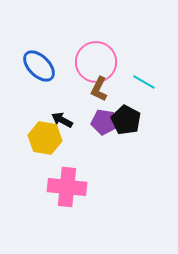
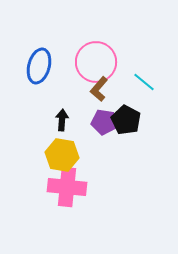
blue ellipse: rotated 60 degrees clockwise
cyan line: rotated 10 degrees clockwise
brown L-shape: rotated 15 degrees clockwise
black arrow: rotated 65 degrees clockwise
yellow hexagon: moved 17 px right, 17 px down
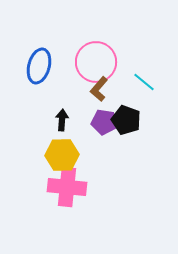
black pentagon: rotated 8 degrees counterclockwise
yellow hexagon: rotated 12 degrees counterclockwise
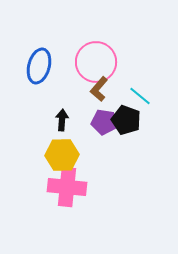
cyan line: moved 4 px left, 14 px down
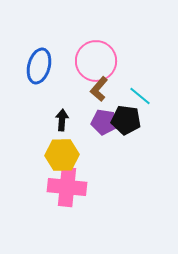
pink circle: moved 1 px up
black pentagon: rotated 12 degrees counterclockwise
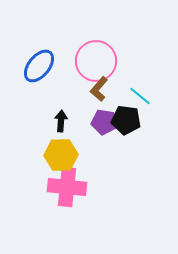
blue ellipse: rotated 24 degrees clockwise
black arrow: moved 1 px left, 1 px down
yellow hexagon: moved 1 px left
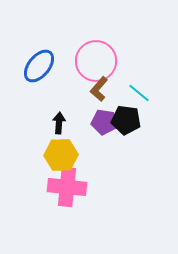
cyan line: moved 1 px left, 3 px up
black arrow: moved 2 px left, 2 px down
